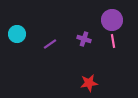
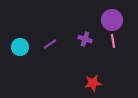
cyan circle: moved 3 px right, 13 px down
purple cross: moved 1 px right
red star: moved 4 px right
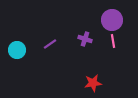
cyan circle: moved 3 px left, 3 px down
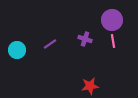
red star: moved 3 px left, 3 px down
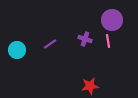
pink line: moved 5 px left
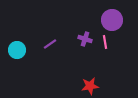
pink line: moved 3 px left, 1 px down
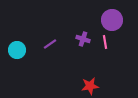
purple cross: moved 2 px left
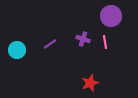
purple circle: moved 1 px left, 4 px up
red star: moved 3 px up; rotated 12 degrees counterclockwise
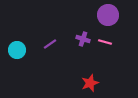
purple circle: moved 3 px left, 1 px up
pink line: rotated 64 degrees counterclockwise
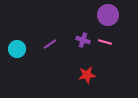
purple cross: moved 1 px down
cyan circle: moved 1 px up
red star: moved 3 px left, 8 px up; rotated 12 degrees clockwise
